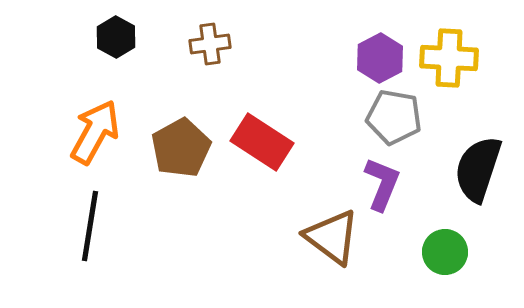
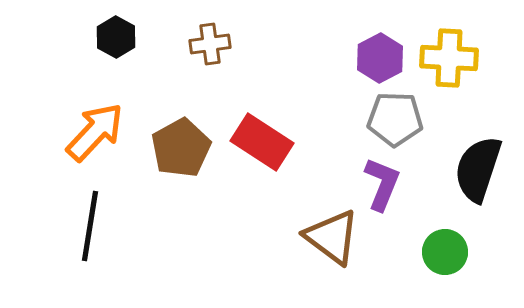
gray pentagon: moved 1 px right, 2 px down; rotated 8 degrees counterclockwise
orange arrow: rotated 14 degrees clockwise
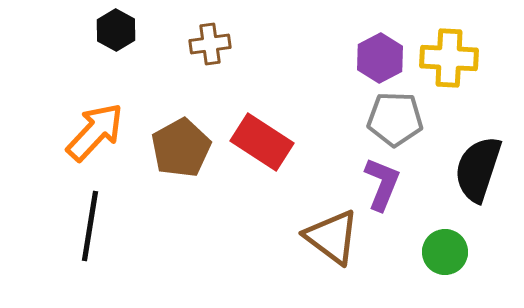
black hexagon: moved 7 px up
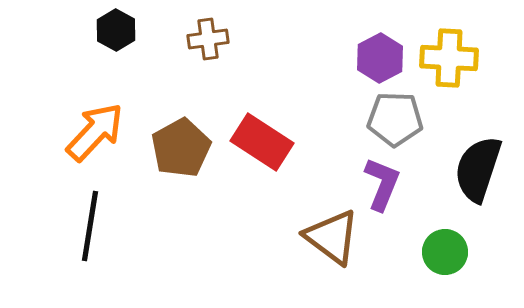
brown cross: moved 2 px left, 5 px up
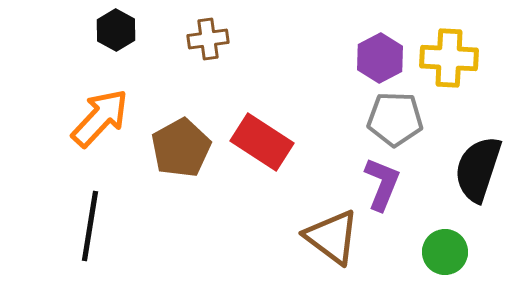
orange arrow: moved 5 px right, 14 px up
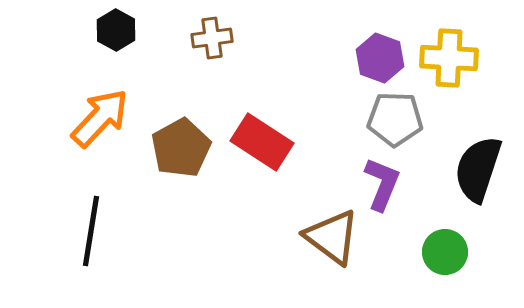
brown cross: moved 4 px right, 1 px up
purple hexagon: rotated 12 degrees counterclockwise
black line: moved 1 px right, 5 px down
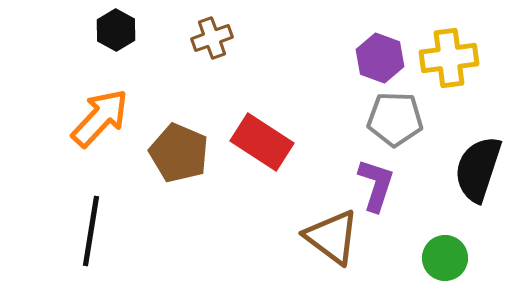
brown cross: rotated 12 degrees counterclockwise
yellow cross: rotated 10 degrees counterclockwise
brown pentagon: moved 2 px left, 5 px down; rotated 20 degrees counterclockwise
purple L-shape: moved 6 px left, 1 px down; rotated 4 degrees counterclockwise
green circle: moved 6 px down
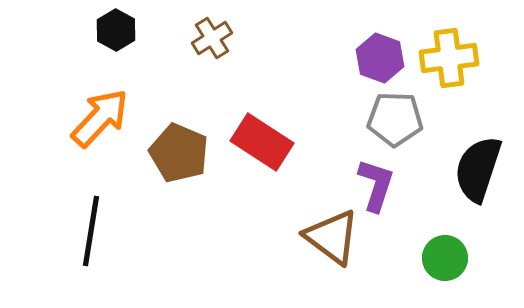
brown cross: rotated 12 degrees counterclockwise
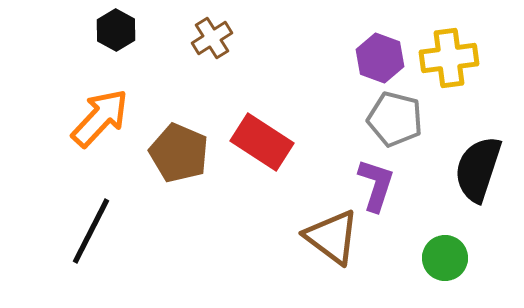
gray pentagon: rotated 12 degrees clockwise
black line: rotated 18 degrees clockwise
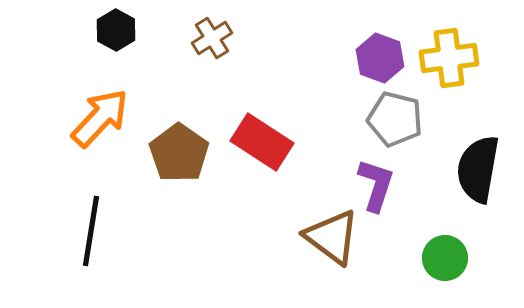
brown pentagon: rotated 12 degrees clockwise
black semicircle: rotated 8 degrees counterclockwise
black line: rotated 18 degrees counterclockwise
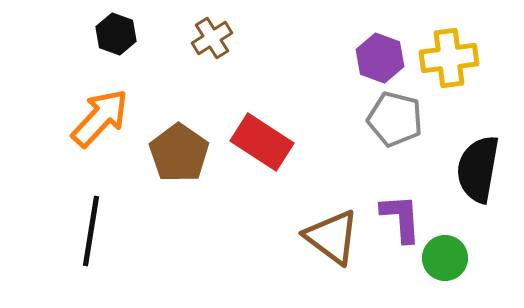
black hexagon: moved 4 px down; rotated 9 degrees counterclockwise
purple L-shape: moved 25 px right, 33 px down; rotated 22 degrees counterclockwise
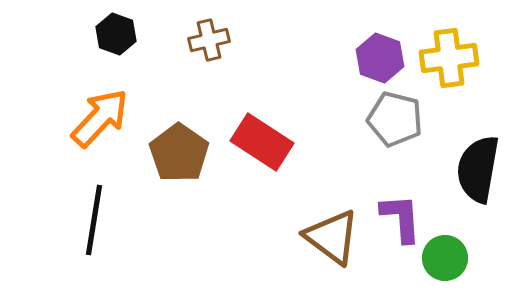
brown cross: moved 3 px left, 2 px down; rotated 18 degrees clockwise
black line: moved 3 px right, 11 px up
